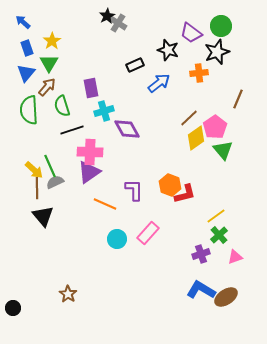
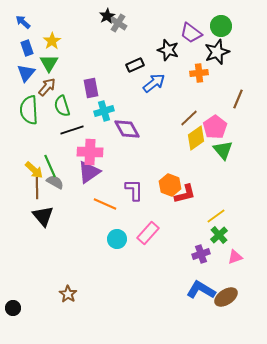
blue arrow at (159, 83): moved 5 px left
gray semicircle at (55, 182): rotated 54 degrees clockwise
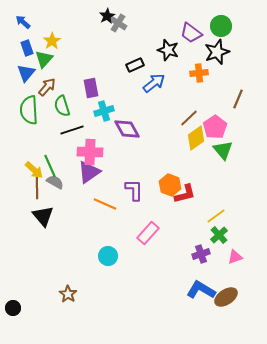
green triangle at (49, 63): moved 5 px left, 4 px up; rotated 12 degrees clockwise
cyan circle at (117, 239): moved 9 px left, 17 px down
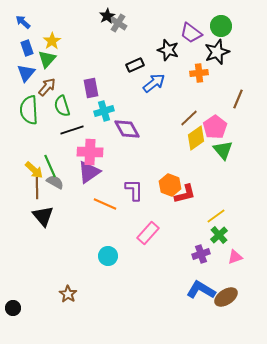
green triangle at (44, 59): moved 3 px right
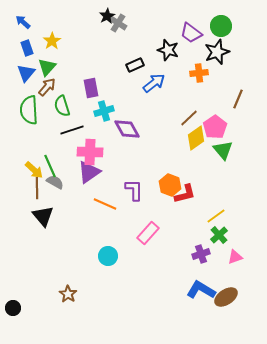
green triangle at (47, 59): moved 8 px down
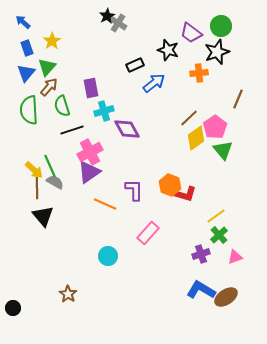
brown arrow at (47, 87): moved 2 px right
pink cross at (90, 152): rotated 30 degrees counterclockwise
red L-shape at (185, 194): rotated 30 degrees clockwise
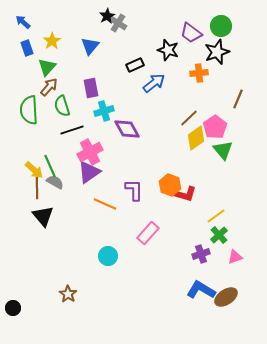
blue triangle at (26, 73): moved 64 px right, 27 px up
